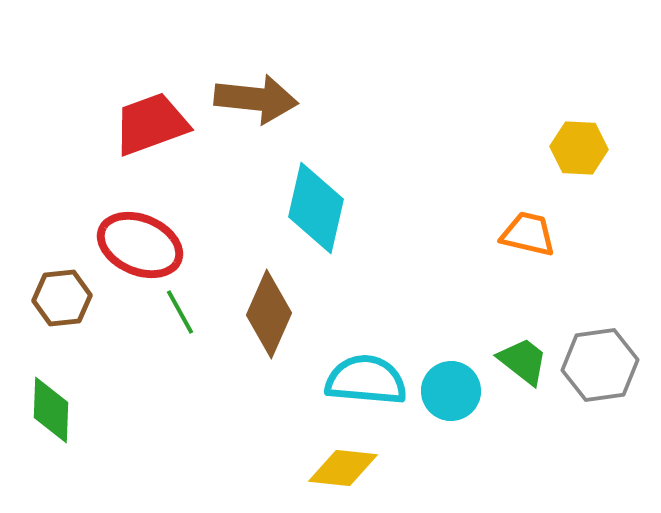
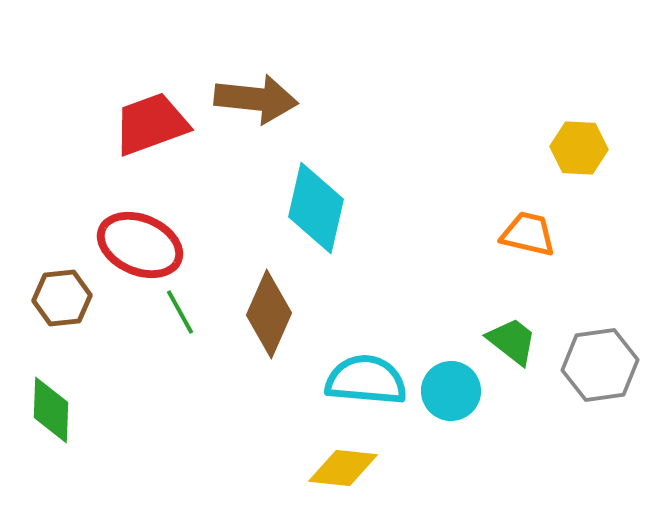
green trapezoid: moved 11 px left, 20 px up
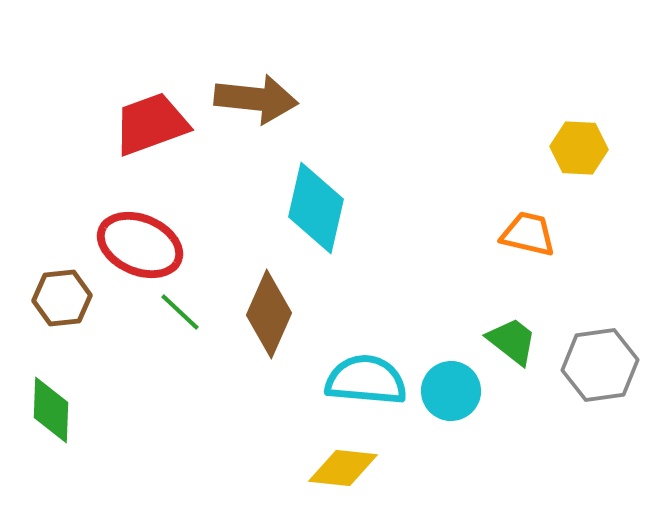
green line: rotated 18 degrees counterclockwise
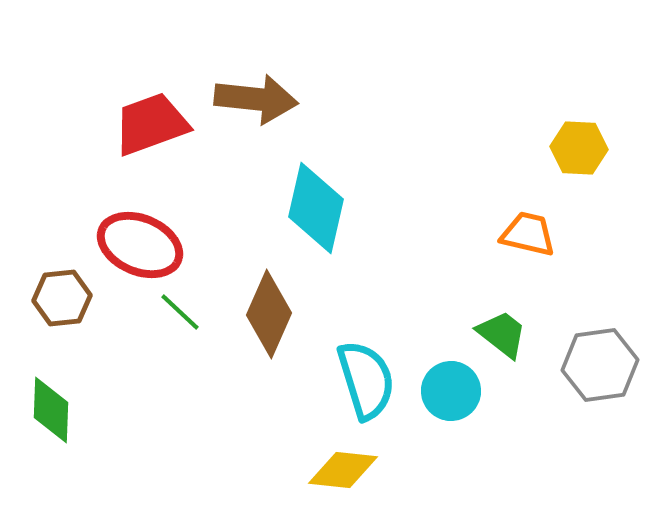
green trapezoid: moved 10 px left, 7 px up
cyan semicircle: rotated 68 degrees clockwise
yellow diamond: moved 2 px down
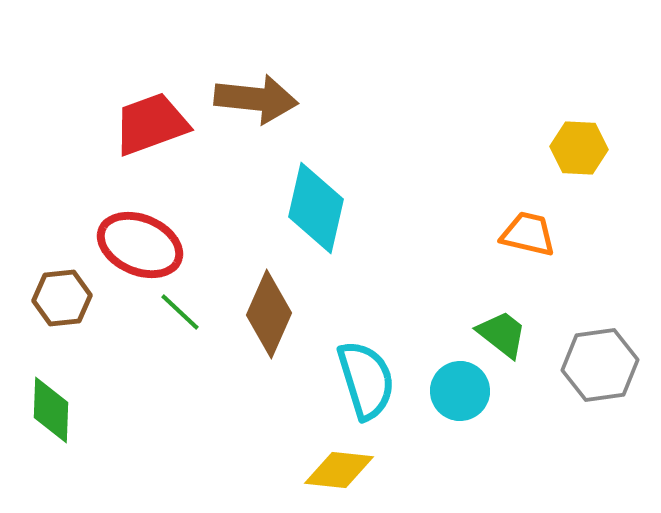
cyan circle: moved 9 px right
yellow diamond: moved 4 px left
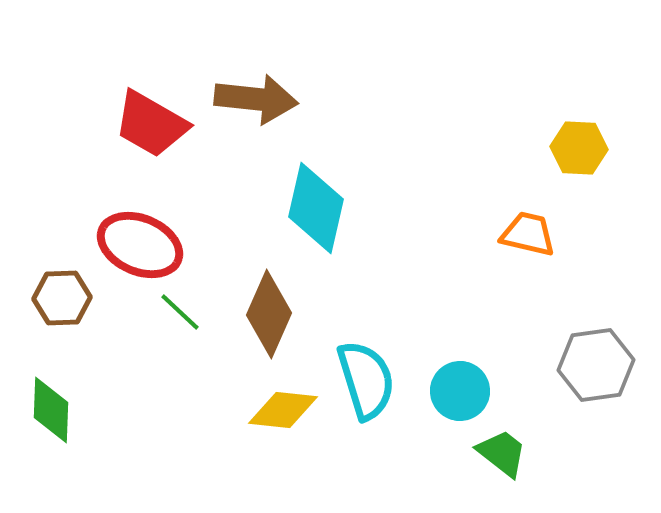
red trapezoid: rotated 130 degrees counterclockwise
brown hexagon: rotated 4 degrees clockwise
green trapezoid: moved 119 px down
gray hexagon: moved 4 px left
yellow diamond: moved 56 px left, 60 px up
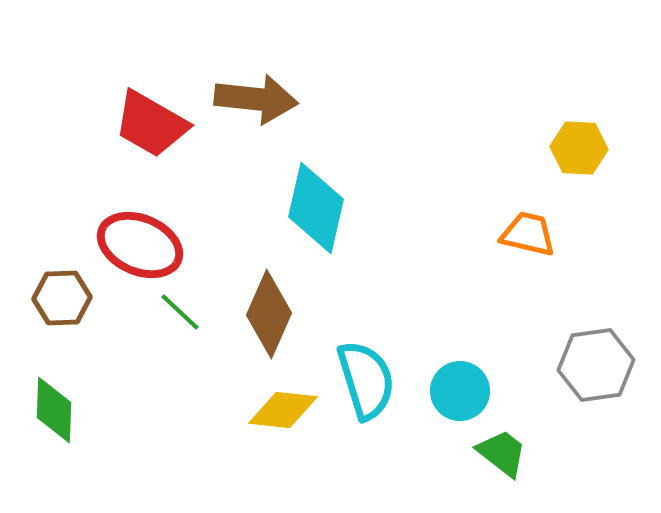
green diamond: moved 3 px right
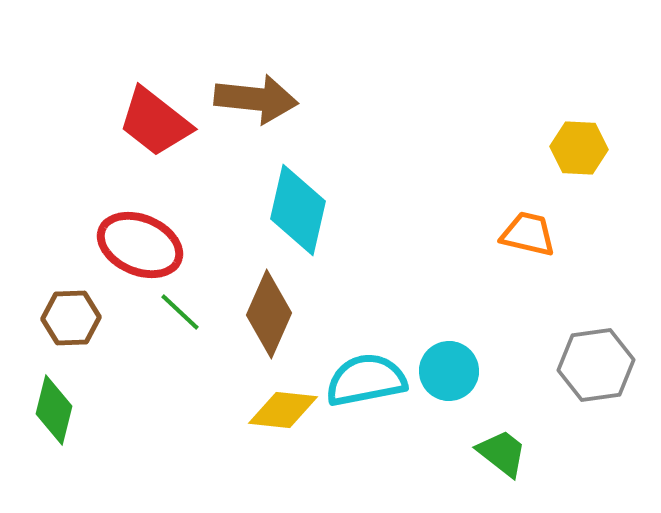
red trapezoid: moved 4 px right, 2 px up; rotated 8 degrees clockwise
cyan diamond: moved 18 px left, 2 px down
brown hexagon: moved 9 px right, 20 px down
cyan semicircle: rotated 84 degrees counterclockwise
cyan circle: moved 11 px left, 20 px up
green diamond: rotated 12 degrees clockwise
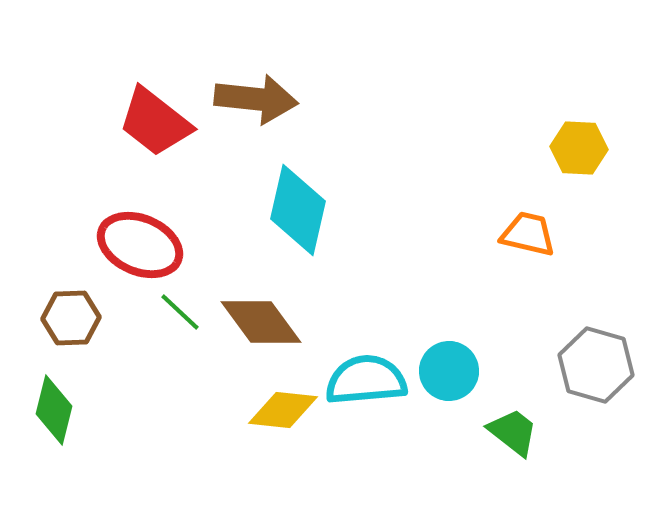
brown diamond: moved 8 px left, 8 px down; rotated 60 degrees counterclockwise
gray hexagon: rotated 24 degrees clockwise
cyan semicircle: rotated 6 degrees clockwise
green trapezoid: moved 11 px right, 21 px up
